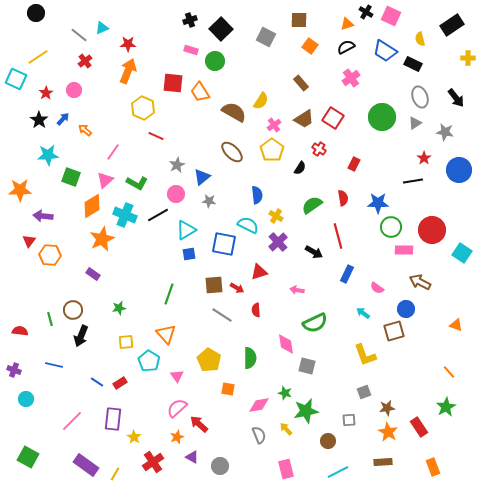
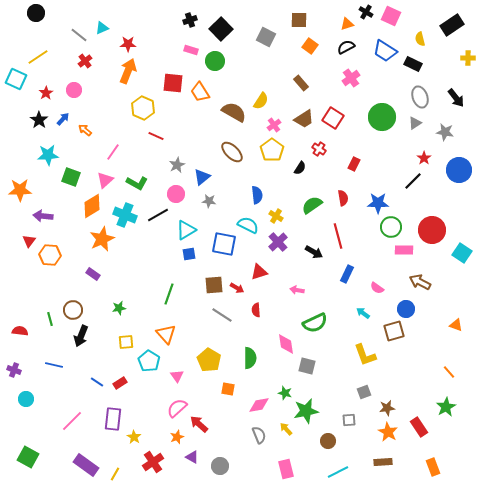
black line at (413, 181): rotated 36 degrees counterclockwise
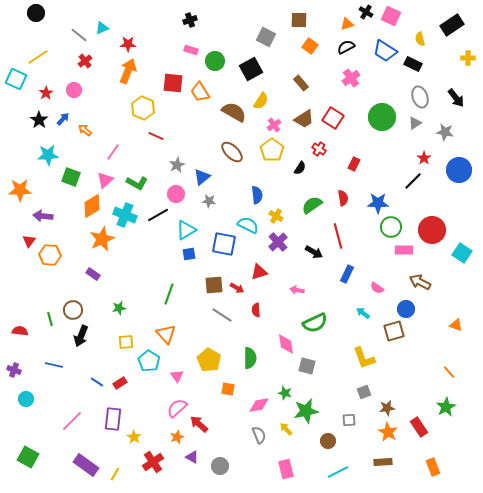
black square at (221, 29): moved 30 px right, 40 px down; rotated 15 degrees clockwise
yellow L-shape at (365, 355): moved 1 px left, 3 px down
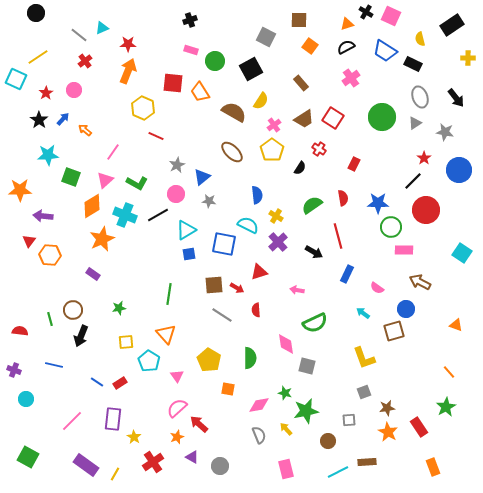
red circle at (432, 230): moved 6 px left, 20 px up
green line at (169, 294): rotated 10 degrees counterclockwise
brown rectangle at (383, 462): moved 16 px left
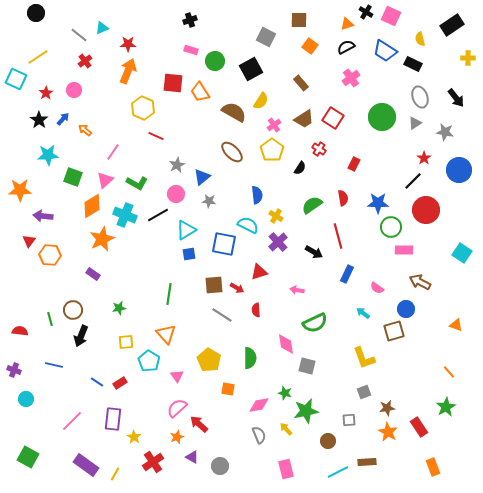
green square at (71, 177): moved 2 px right
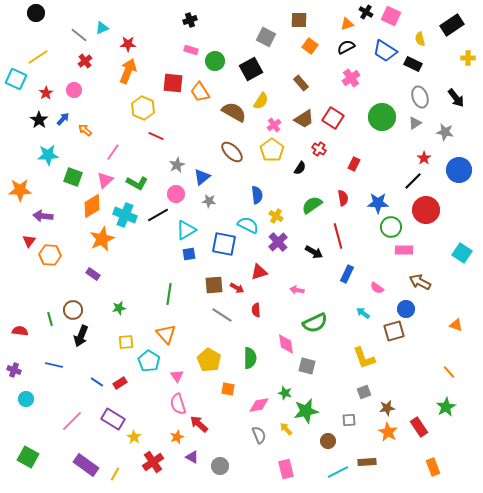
pink semicircle at (177, 408): moved 1 px right, 4 px up; rotated 65 degrees counterclockwise
purple rectangle at (113, 419): rotated 65 degrees counterclockwise
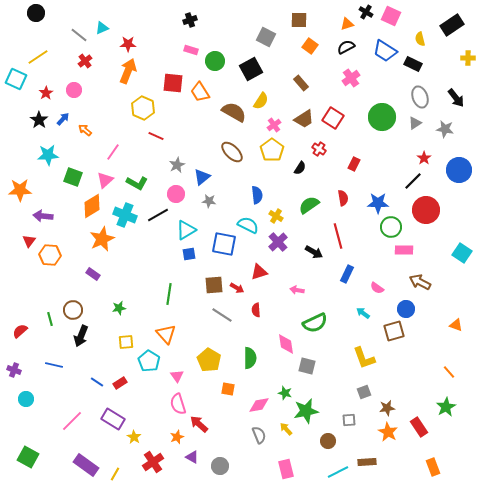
gray star at (445, 132): moved 3 px up
green semicircle at (312, 205): moved 3 px left
red semicircle at (20, 331): rotated 49 degrees counterclockwise
